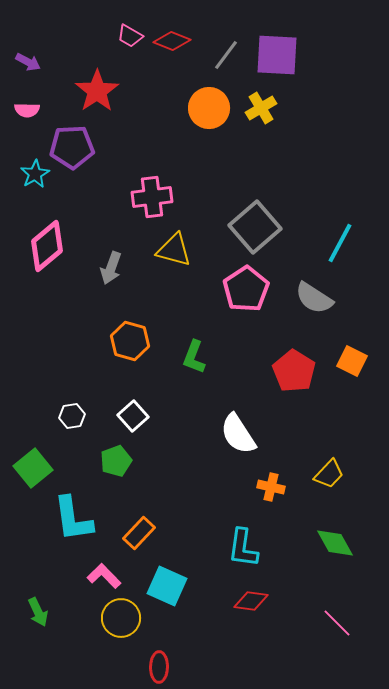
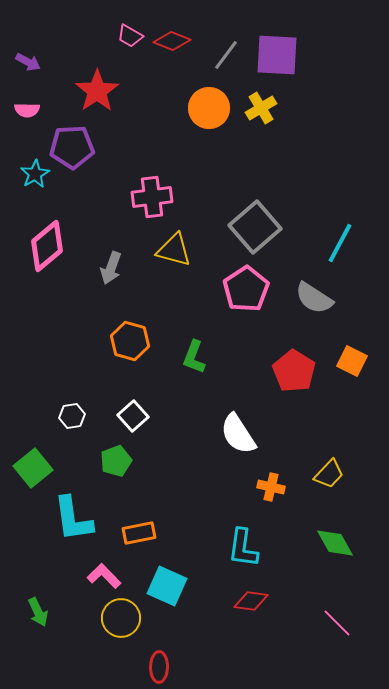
orange rectangle at (139, 533): rotated 36 degrees clockwise
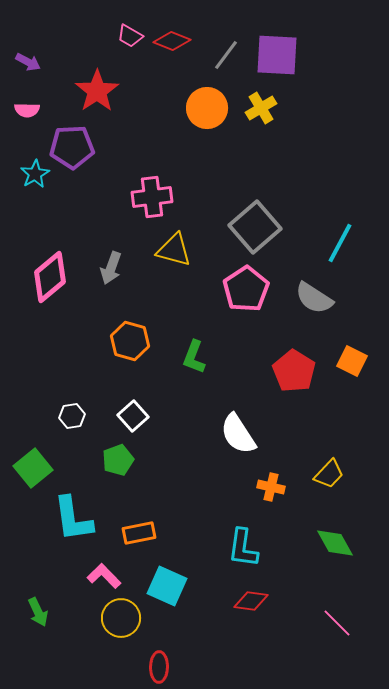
orange circle at (209, 108): moved 2 px left
pink diamond at (47, 246): moved 3 px right, 31 px down
green pentagon at (116, 461): moved 2 px right, 1 px up
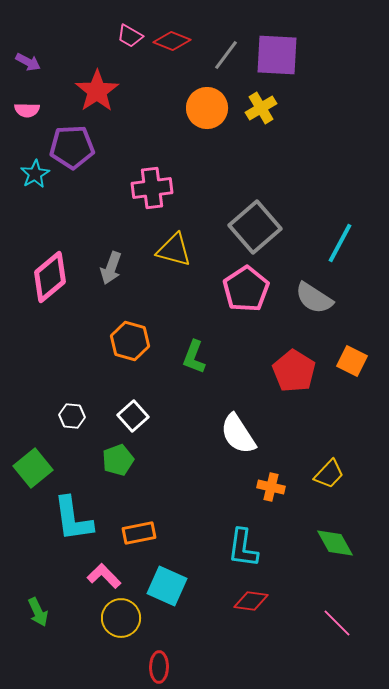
pink cross at (152, 197): moved 9 px up
white hexagon at (72, 416): rotated 15 degrees clockwise
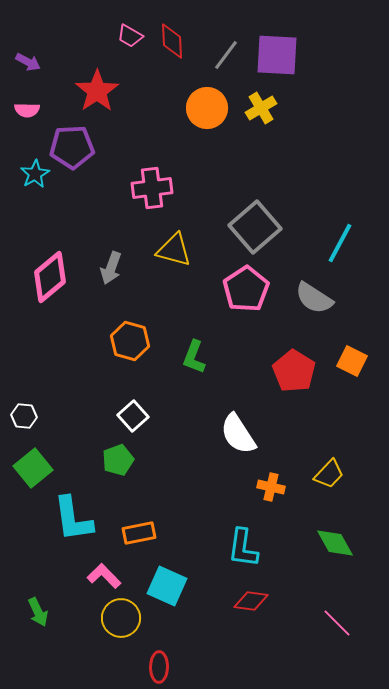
red diamond at (172, 41): rotated 66 degrees clockwise
white hexagon at (72, 416): moved 48 px left
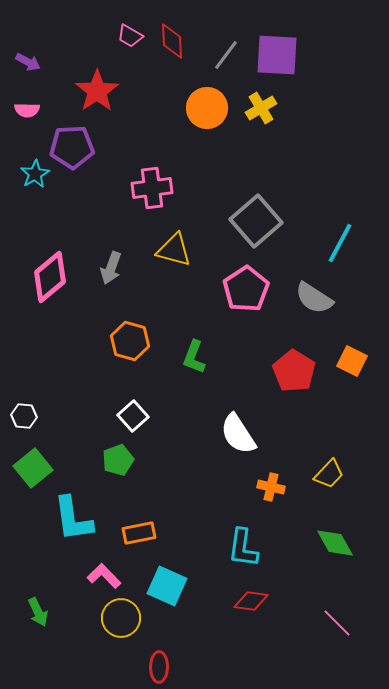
gray square at (255, 227): moved 1 px right, 6 px up
